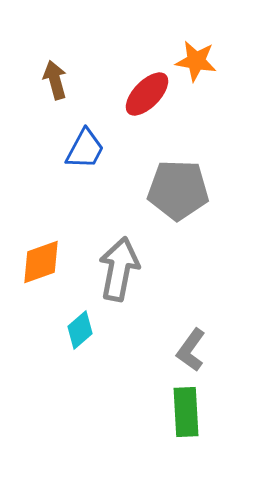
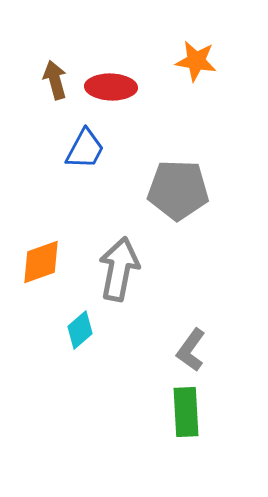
red ellipse: moved 36 px left, 7 px up; rotated 48 degrees clockwise
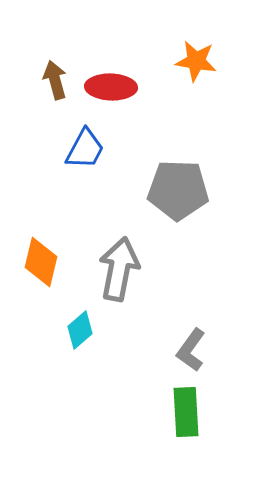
orange diamond: rotated 57 degrees counterclockwise
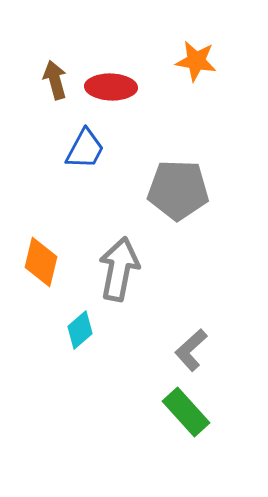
gray L-shape: rotated 12 degrees clockwise
green rectangle: rotated 39 degrees counterclockwise
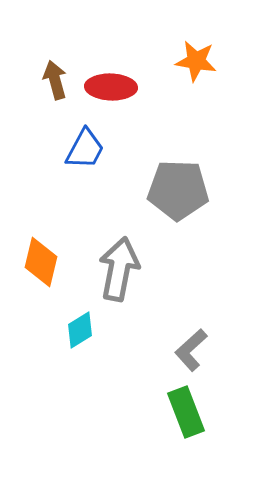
cyan diamond: rotated 9 degrees clockwise
green rectangle: rotated 21 degrees clockwise
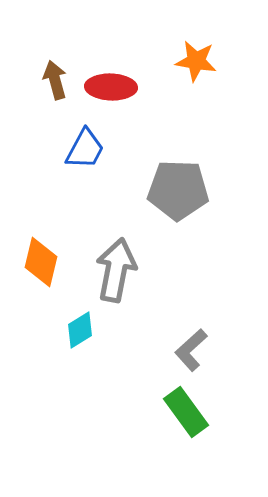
gray arrow: moved 3 px left, 1 px down
green rectangle: rotated 15 degrees counterclockwise
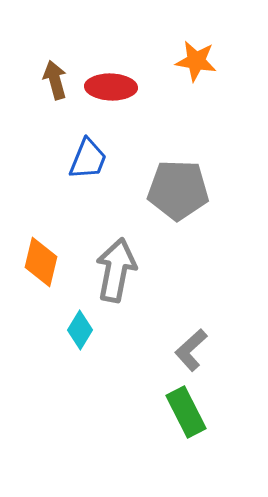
blue trapezoid: moved 3 px right, 10 px down; rotated 6 degrees counterclockwise
cyan diamond: rotated 27 degrees counterclockwise
green rectangle: rotated 9 degrees clockwise
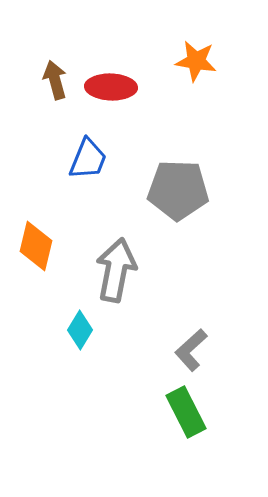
orange diamond: moved 5 px left, 16 px up
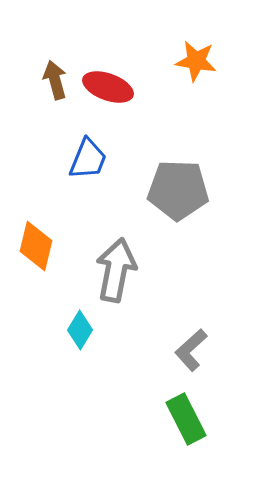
red ellipse: moved 3 px left; rotated 18 degrees clockwise
green rectangle: moved 7 px down
